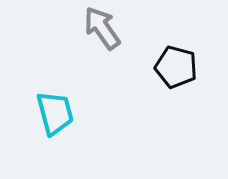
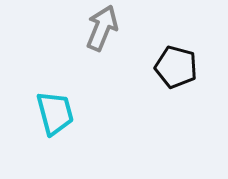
gray arrow: rotated 57 degrees clockwise
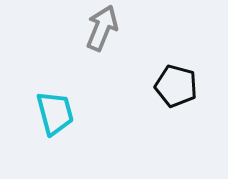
black pentagon: moved 19 px down
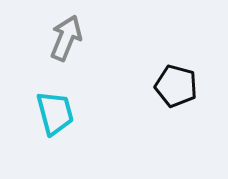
gray arrow: moved 36 px left, 10 px down
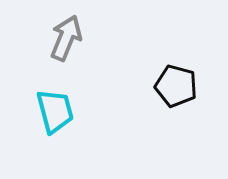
cyan trapezoid: moved 2 px up
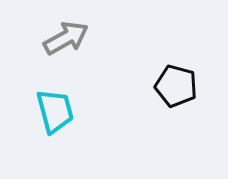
gray arrow: rotated 39 degrees clockwise
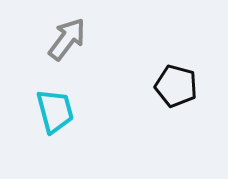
gray arrow: moved 1 px right, 1 px down; rotated 24 degrees counterclockwise
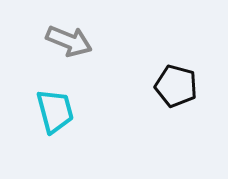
gray arrow: moved 2 px right, 2 px down; rotated 75 degrees clockwise
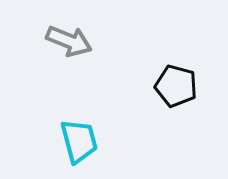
cyan trapezoid: moved 24 px right, 30 px down
